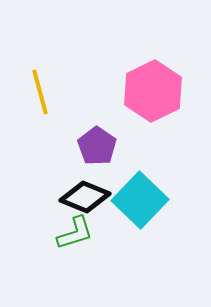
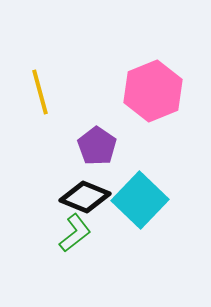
pink hexagon: rotated 4 degrees clockwise
green L-shape: rotated 21 degrees counterclockwise
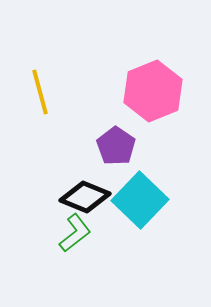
purple pentagon: moved 19 px right
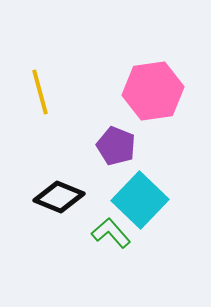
pink hexagon: rotated 14 degrees clockwise
purple pentagon: rotated 12 degrees counterclockwise
black diamond: moved 26 px left
green L-shape: moved 36 px right; rotated 93 degrees counterclockwise
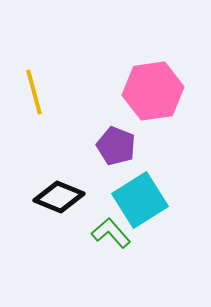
yellow line: moved 6 px left
cyan square: rotated 14 degrees clockwise
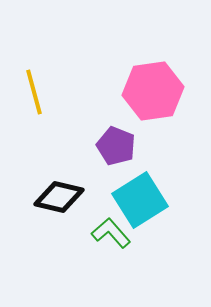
black diamond: rotated 9 degrees counterclockwise
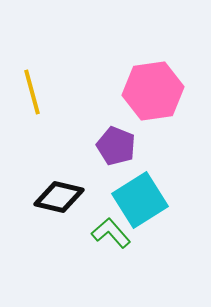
yellow line: moved 2 px left
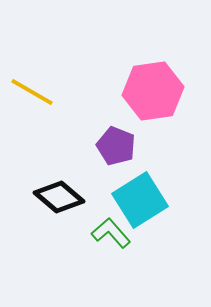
yellow line: rotated 45 degrees counterclockwise
black diamond: rotated 27 degrees clockwise
